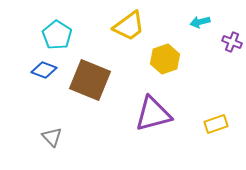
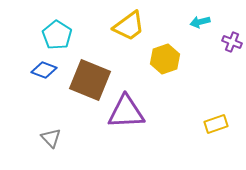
purple triangle: moved 27 px left, 2 px up; rotated 12 degrees clockwise
gray triangle: moved 1 px left, 1 px down
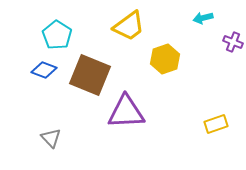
cyan arrow: moved 3 px right, 4 px up
purple cross: moved 1 px right
brown square: moved 5 px up
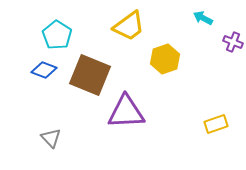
cyan arrow: rotated 42 degrees clockwise
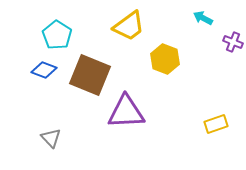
yellow hexagon: rotated 20 degrees counterclockwise
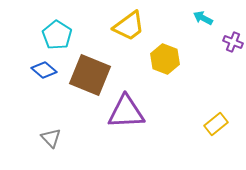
blue diamond: rotated 20 degrees clockwise
yellow rectangle: rotated 20 degrees counterclockwise
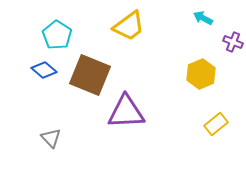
yellow hexagon: moved 36 px right, 15 px down; rotated 16 degrees clockwise
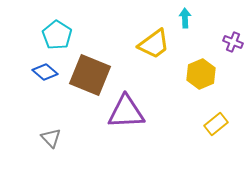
cyan arrow: moved 18 px left; rotated 60 degrees clockwise
yellow trapezoid: moved 25 px right, 18 px down
blue diamond: moved 1 px right, 2 px down
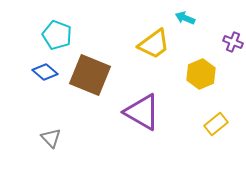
cyan arrow: rotated 66 degrees counterclockwise
cyan pentagon: rotated 12 degrees counterclockwise
purple triangle: moved 16 px right; rotated 33 degrees clockwise
